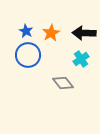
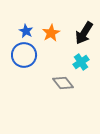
black arrow: rotated 60 degrees counterclockwise
blue circle: moved 4 px left
cyan cross: moved 3 px down
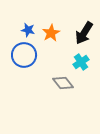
blue star: moved 2 px right, 1 px up; rotated 16 degrees counterclockwise
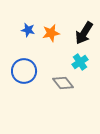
orange star: rotated 18 degrees clockwise
blue circle: moved 16 px down
cyan cross: moved 1 px left
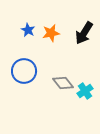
blue star: rotated 16 degrees clockwise
cyan cross: moved 5 px right, 29 px down
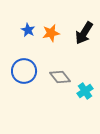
gray diamond: moved 3 px left, 6 px up
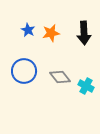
black arrow: rotated 35 degrees counterclockwise
cyan cross: moved 1 px right, 5 px up; rotated 28 degrees counterclockwise
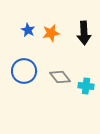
cyan cross: rotated 21 degrees counterclockwise
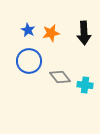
blue circle: moved 5 px right, 10 px up
cyan cross: moved 1 px left, 1 px up
